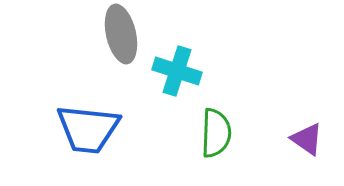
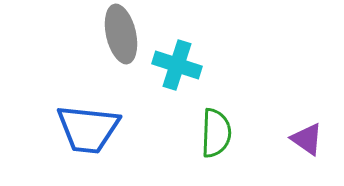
cyan cross: moved 6 px up
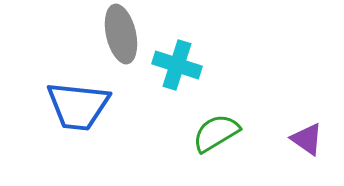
blue trapezoid: moved 10 px left, 23 px up
green semicircle: rotated 123 degrees counterclockwise
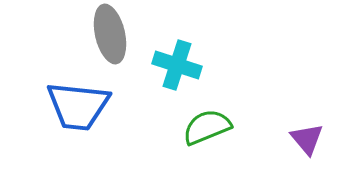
gray ellipse: moved 11 px left
green semicircle: moved 9 px left, 6 px up; rotated 9 degrees clockwise
purple triangle: rotated 15 degrees clockwise
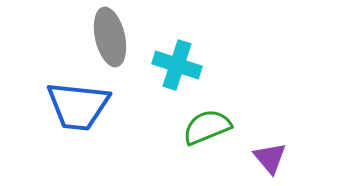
gray ellipse: moved 3 px down
purple triangle: moved 37 px left, 19 px down
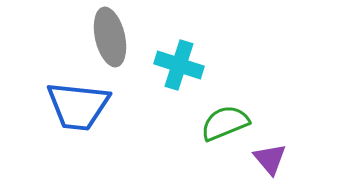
cyan cross: moved 2 px right
green semicircle: moved 18 px right, 4 px up
purple triangle: moved 1 px down
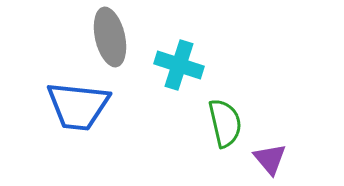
green semicircle: rotated 99 degrees clockwise
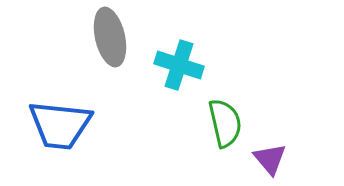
blue trapezoid: moved 18 px left, 19 px down
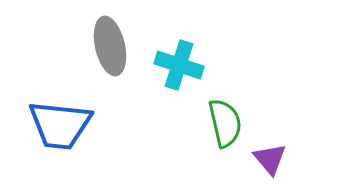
gray ellipse: moved 9 px down
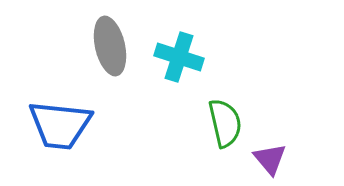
cyan cross: moved 8 px up
